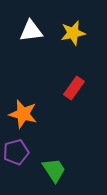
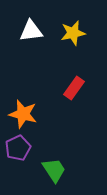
purple pentagon: moved 2 px right, 4 px up; rotated 10 degrees counterclockwise
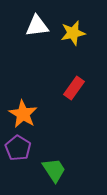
white triangle: moved 6 px right, 5 px up
orange star: rotated 16 degrees clockwise
purple pentagon: rotated 15 degrees counterclockwise
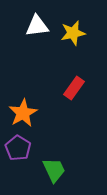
orange star: moved 1 px up; rotated 12 degrees clockwise
green trapezoid: rotated 8 degrees clockwise
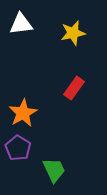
white triangle: moved 16 px left, 2 px up
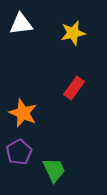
orange star: rotated 20 degrees counterclockwise
purple pentagon: moved 1 px right, 4 px down; rotated 10 degrees clockwise
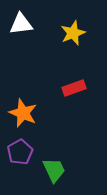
yellow star: rotated 10 degrees counterclockwise
red rectangle: rotated 35 degrees clockwise
purple pentagon: moved 1 px right
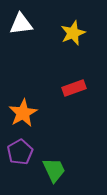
orange star: rotated 20 degrees clockwise
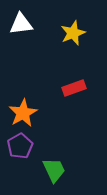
purple pentagon: moved 6 px up
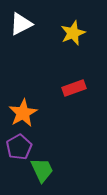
white triangle: rotated 20 degrees counterclockwise
purple pentagon: moved 1 px left, 1 px down
green trapezoid: moved 12 px left
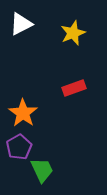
orange star: rotated 8 degrees counterclockwise
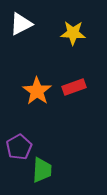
yellow star: rotated 25 degrees clockwise
red rectangle: moved 1 px up
orange star: moved 14 px right, 22 px up
green trapezoid: rotated 28 degrees clockwise
